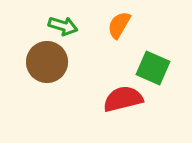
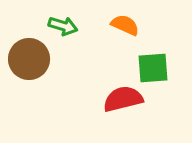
orange semicircle: moved 6 px right; rotated 84 degrees clockwise
brown circle: moved 18 px left, 3 px up
green square: rotated 28 degrees counterclockwise
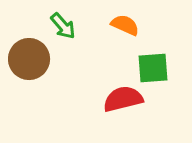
green arrow: rotated 32 degrees clockwise
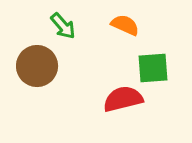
brown circle: moved 8 px right, 7 px down
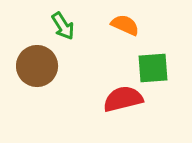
green arrow: rotated 8 degrees clockwise
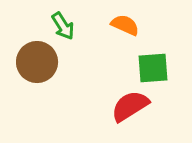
brown circle: moved 4 px up
red semicircle: moved 7 px right, 7 px down; rotated 18 degrees counterclockwise
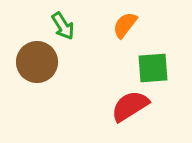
orange semicircle: rotated 76 degrees counterclockwise
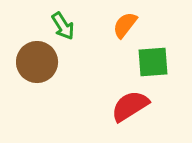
green square: moved 6 px up
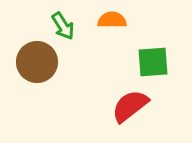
orange semicircle: moved 13 px left, 5 px up; rotated 52 degrees clockwise
red semicircle: rotated 6 degrees counterclockwise
